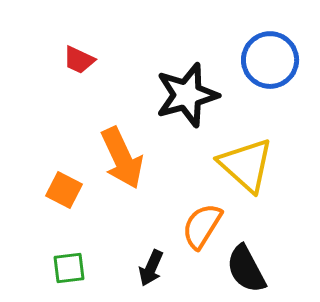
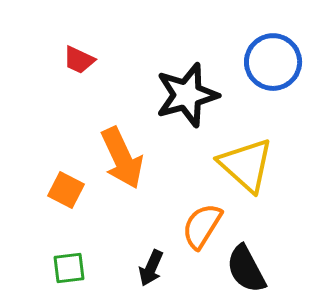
blue circle: moved 3 px right, 2 px down
orange square: moved 2 px right
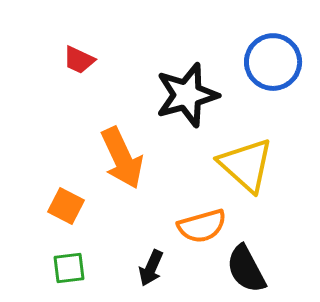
orange square: moved 16 px down
orange semicircle: rotated 138 degrees counterclockwise
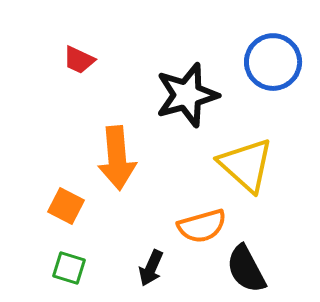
orange arrow: moved 5 px left; rotated 20 degrees clockwise
green square: rotated 24 degrees clockwise
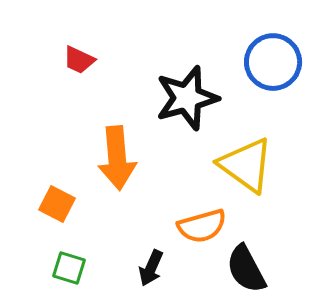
black star: moved 3 px down
yellow triangle: rotated 6 degrees counterclockwise
orange square: moved 9 px left, 2 px up
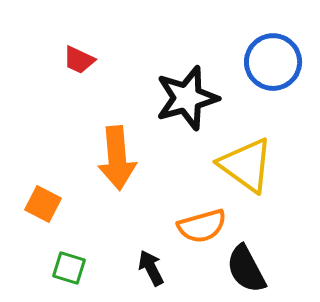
orange square: moved 14 px left
black arrow: rotated 129 degrees clockwise
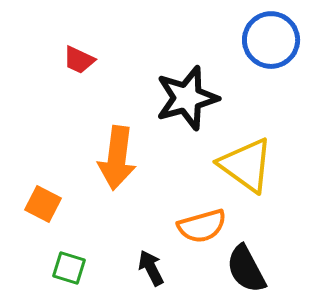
blue circle: moved 2 px left, 22 px up
orange arrow: rotated 12 degrees clockwise
